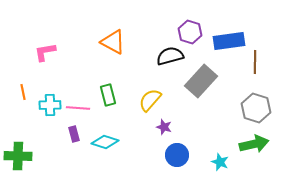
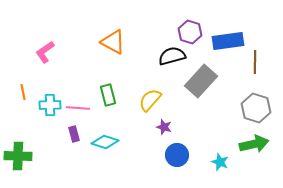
blue rectangle: moved 1 px left
pink L-shape: rotated 25 degrees counterclockwise
black semicircle: moved 2 px right
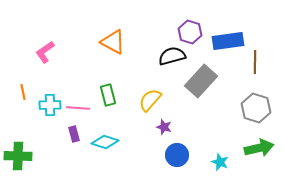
green arrow: moved 5 px right, 4 px down
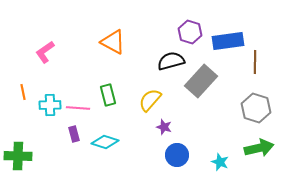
black semicircle: moved 1 px left, 5 px down
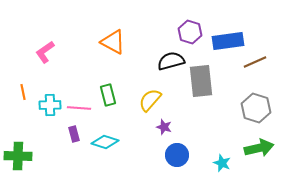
brown line: rotated 65 degrees clockwise
gray rectangle: rotated 48 degrees counterclockwise
pink line: moved 1 px right
cyan star: moved 2 px right, 1 px down
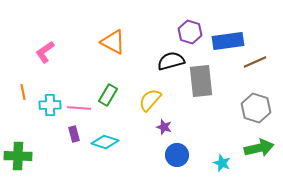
green rectangle: rotated 45 degrees clockwise
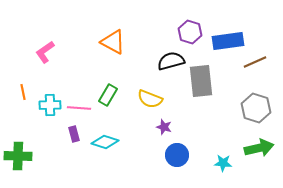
yellow semicircle: moved 1 px up; rotated 110 degrees counterclockwise
cyan star: moved 1 px right; rotated 18 degrees counterclockwise
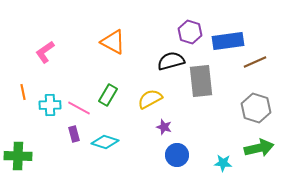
yellow semicircle: rotated 130 degrees clockwise
pink line: rotated 25 degrees clockwise
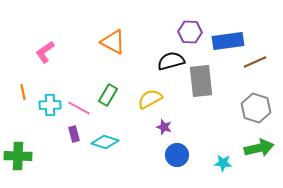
purple hexagon: rotated 15 degrees counterclockwise
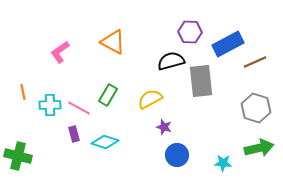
blue rectangle: moved 3 px down; rotated 20 degrees counterclockwise
pink L-shape: moved 15 px right
green cross: rotated 12 degrees clockwise
